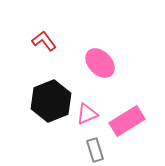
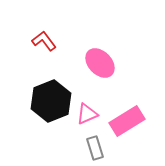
gray rectangle: moved 2 px up
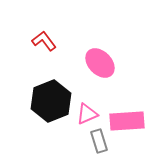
pink rectangle: rotated 28 degrees clockwise
gray rectangle: moved 4 px right, 7 px up
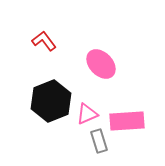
pink ellipse: moved 1 px right, 1 px down
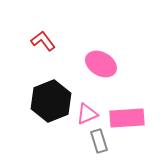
red L-shape: moved 1 px left
pink ellipse: rotated 16 degrees counterclockwise
pink rectangle: moved 3 px up
